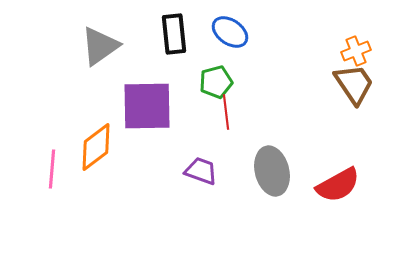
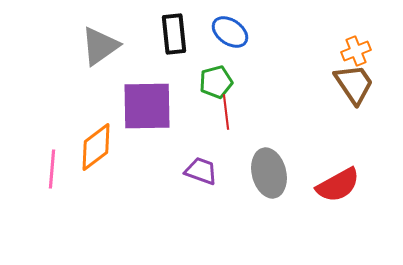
gray ellipse: moved 3 px left, 2 px down
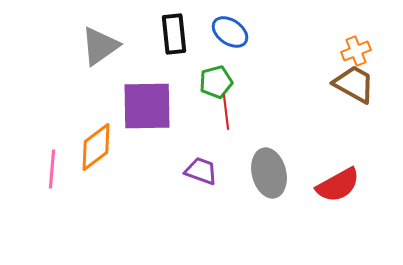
brown trapezoid: rotated 27 degrees counterclockwise
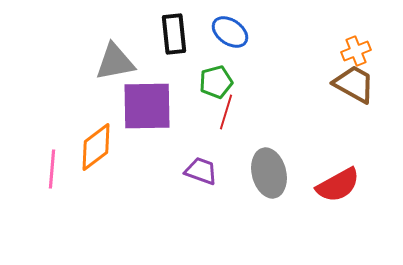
gray triangle: moved 15 px right, 16 px down; rotated 24 degrees clockwise
red line: rotated 24 degrees clockwise
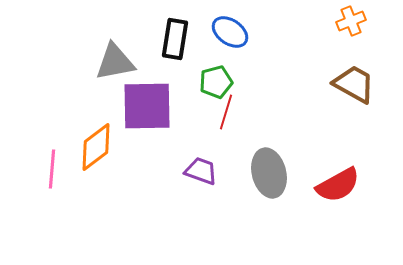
black rectangle: moved 1 px right, 5 px down; rotated 15 degrees clockwise
orange cross: moved 5 px left, 30 px up
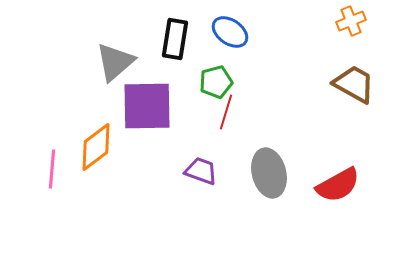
gray triangle: rotated 30 degrees counterclockwise
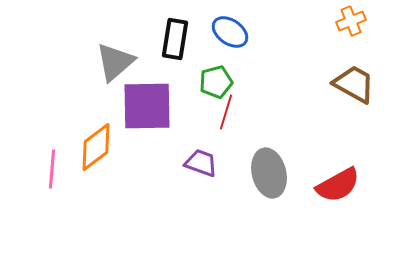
purple trapezoid: moved 8 px up
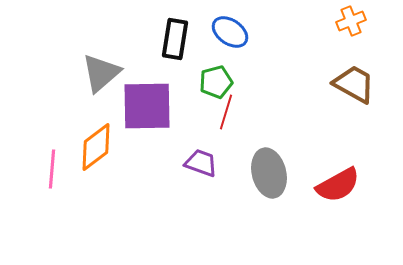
gray triangle: moved 14 px left, 11 px down
